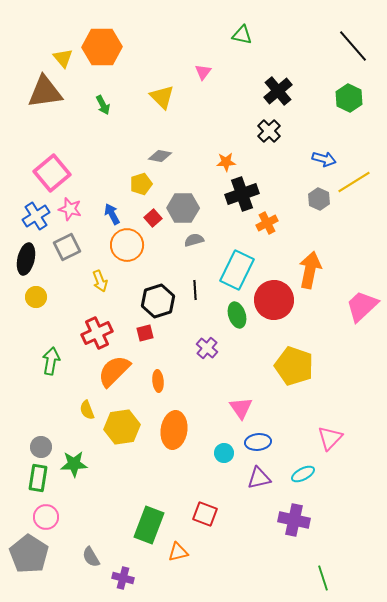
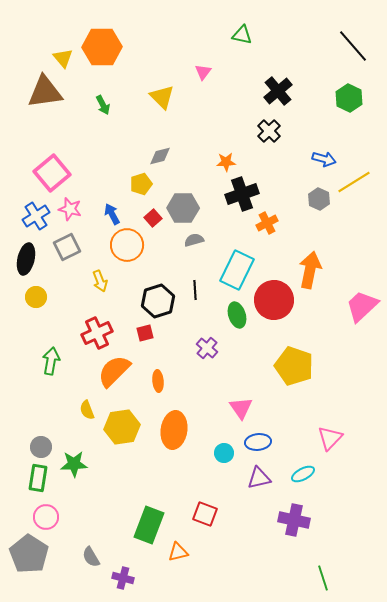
gray diamond at (160, 156): rotated 25 degrees counterclockwise
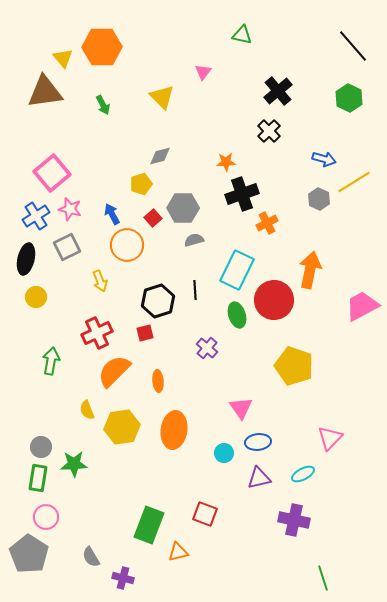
pink trapezoid at (362, 306): rotated 15 degrees clockwise
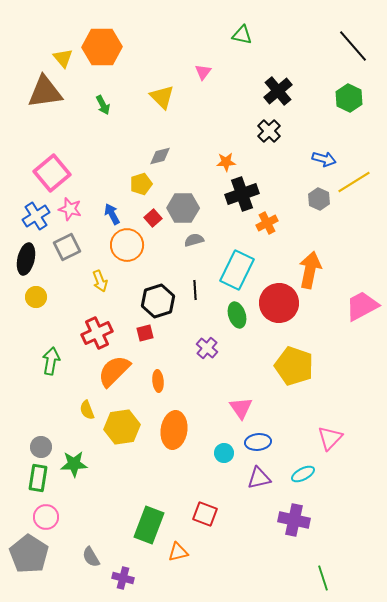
red circle at (274, 300): moved 5 px right, 3 px down
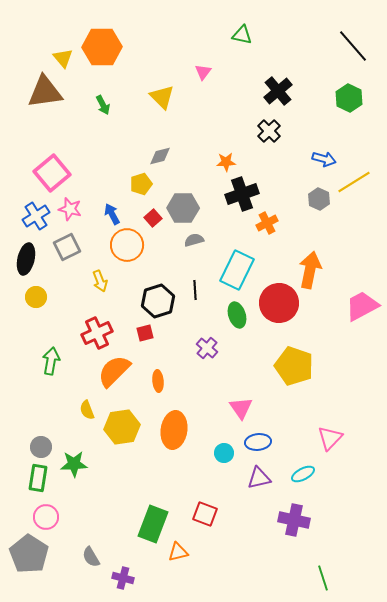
green rectangle at (149, 525): moved 4 px right, 1 px up
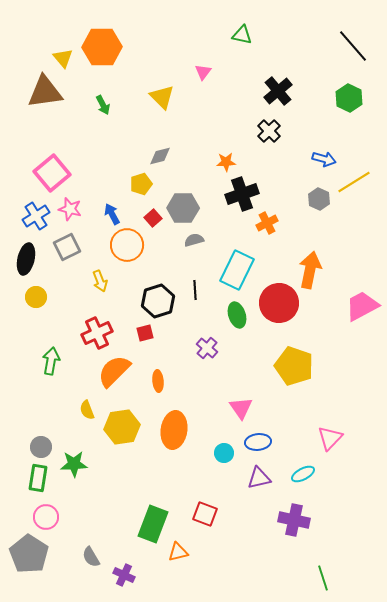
purple cross at (123, 578): moved 1 px right, 3 px up; rotated 10 degrees clockwise
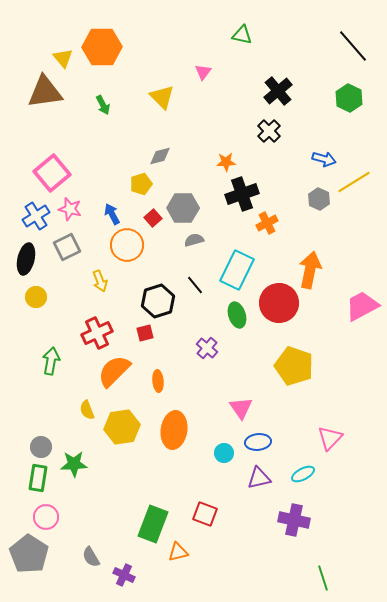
black line at (195, 290): moved 5 px up; rotated 36 degrees counterclockwise
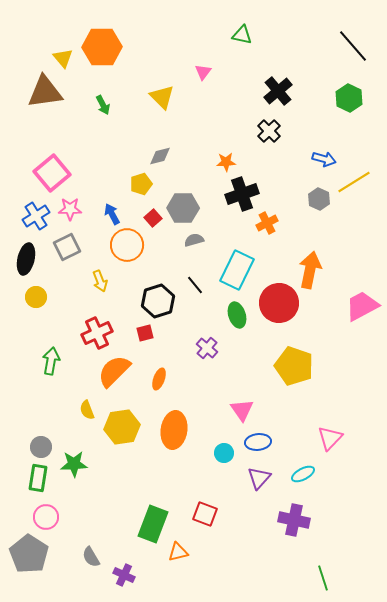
pink star at (70, 209): rotated 15 degrees counterclockwise
orange ellipse at (158, 381): moved 1 px right, 2 px up; rotated 25 degrees clockwise
pink triangle at (241, 408): moved 1 px right, 2 px down
purple triangle at (259, 478): rotated 35 degrees counterclockwise
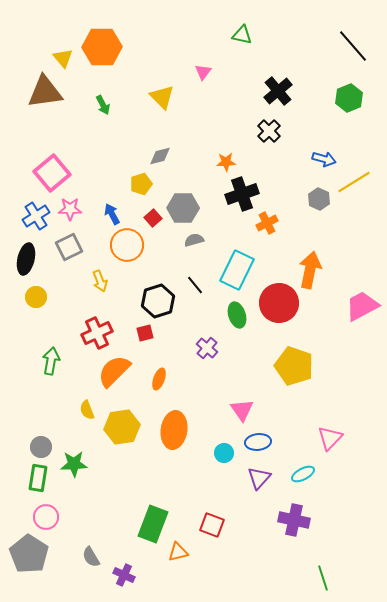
green hexagon at (349, 98): rotated 12 degrees clockwise
gray square at (67, 247): moved 2 px right
red square at (205, 514): moved 7 px right, 11 px down
